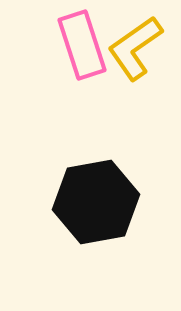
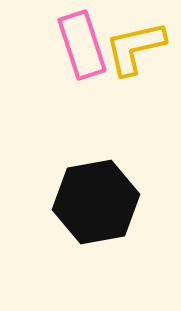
yellow L-shape: rotated 22 degrees clockwise
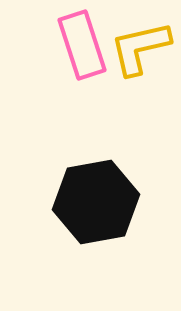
yellow L-shape: moved 5 px right
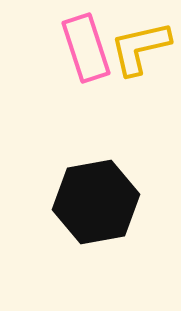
pink rectangle: moved 4 px right, 3 px down
